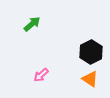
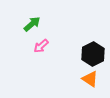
black hexagon: moved 2 px right, 2 px down
pink arrow: moved 29 px up
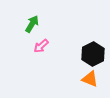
green arrow: rotated 18 degrees counterclockwise
orange triangle: rotated 12 degrees counterclockwise
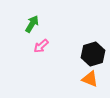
black hexagon: rotated 10 degrees clockwise
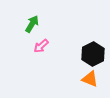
black hexagon: rotated 10 degrees counterclockwise
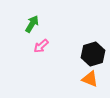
black hexagon: rotated 10 degrees clockwise
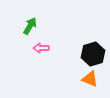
green arrow: moved 2 px left, 2 px down
pink arrow: moved 2 px down; rotated 42 degrees clockwise
